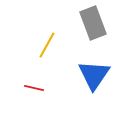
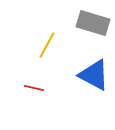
gray rectangle: rotated 52 degrees counterclockwise
blue triangle: rotated 36 degrees counterclockwise
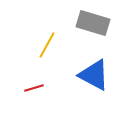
red line: rotated 30 degrees counterclockwise
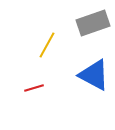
gray rectangle: rotated 36 degrees counterclockwise
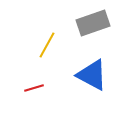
blue triangle: moved 2 px left
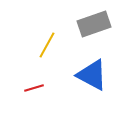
gray rectangle: moved 1 px right, 1 px down
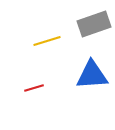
yellow line: moved 4 px up; rotated 44 degrees clockwise
blue triangle: rotated 32 degrees counterclockwise
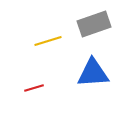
yellow line: moved 1 px right
blue triangle: moved 1 px right, 2 px up
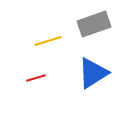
blue triangle: rotated 28 degrees counterclockwise
red line: moved 2 px right, 10 px up
